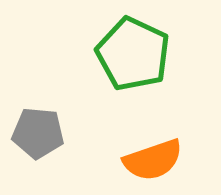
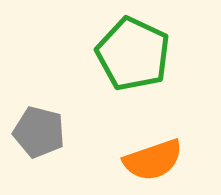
gray pentagon: moved 1 px right, 1 px up; rotated 9 degrees clockwise
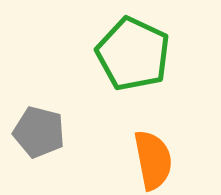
orange semicircle: rotated 82 degrees counterclockwise
